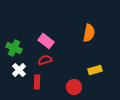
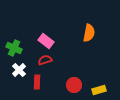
yellow rectangle: moved 4 px right, 20 px down
red circle: moved 2 px up
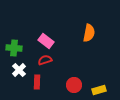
green cross: rotated 21 degrees counterclockwise
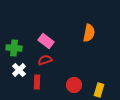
yellow rectangle: rotated 56 degrees counterclockwise
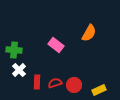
orange semicircle: rotated 18 degrees clockwise
pink rectangle: moved 10 px right, 4 px down
green cross: moved 2 px down
red semicircle: moved 10 px right, 23 px down
yellow rectangle: rotated 48 degrees clockwise
